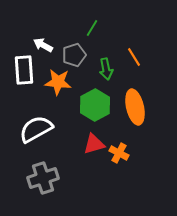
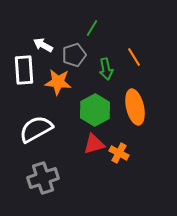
green hexagon: moved 5 px down
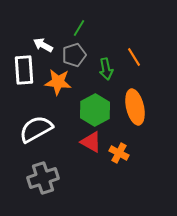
green line: moved 13 px left
red triangle: moved 3 px left, 2 px up; rotated 45 degrees clockwise
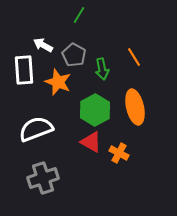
green line: moved 13 px up
gray pentagon: rotated 25 degrees counterclockwise
green arrow: moved 4 px left
orange star: rotated 16 degrees clockwise
white semicircle: rotated 8 degrees clockwise
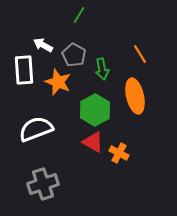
orange line: moved 6 px right, 3 px up
orange ellipse: moved 11 px up
red triangle: moved 2 px right
gray cross: moved 6 px down
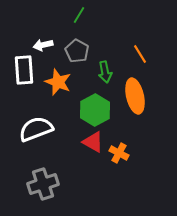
white arrow: rotated 42 degrees counterclockwise
gray pentagon: moved 3 px right, 4 px up
green arrow: moved 3 px right, 3 px down
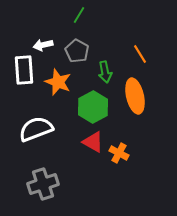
green hexagon: moved 2 px left, 3 px up
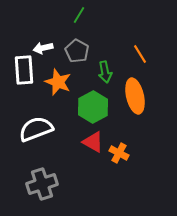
white arrow: moved 3 px down
gray cross: moved 1 px left
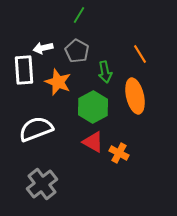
gray cross: rotated 20 degrees counterclockwise
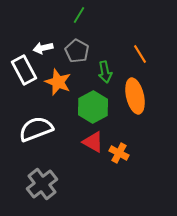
white rectangle: rotated 24 degrees counterclockwise
